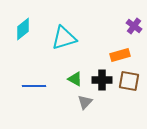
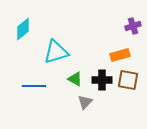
purple cross: moved 1 px left; rotated 35 degrees clockwise
cyan triangle: moved 8 px left, 14 px down
brown square: moved 1 px left, 1 px up
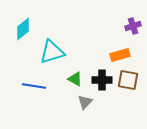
cyan triangle: moved 4 px left
blue line: rotated 10 degrees clockwise
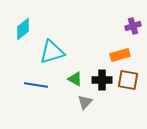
blue line: moved 2 px right, 1 px up
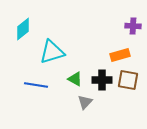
purple cross: rotated 21 degrees clockwise
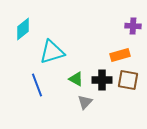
green triangle: moved 1 px right
blue line: moved 1 px right; rotated 60 degrees clockwise
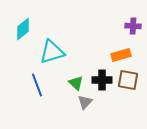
orange rectangle: moved 1 px right
green triangle: moved 4 px down; rotated 14 degrees clockwise
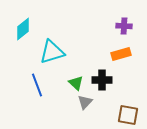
purple cross: moved 9 px left
orange rectangle: moved 1 px up
brown square: moved 35 px down
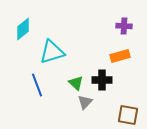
orange rectangle: moved 1 px left, 2 px down
